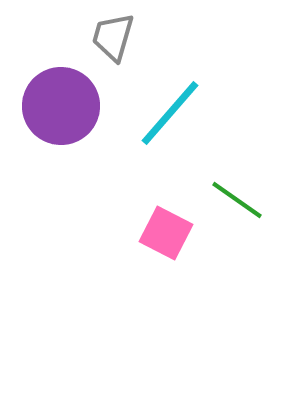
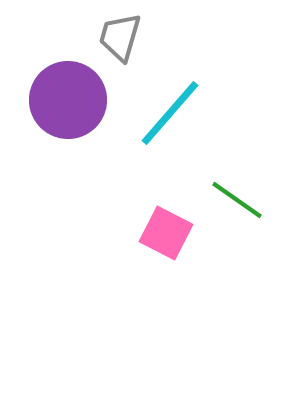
gray trapezoid: moved 7 px right
purple circle: moved 7 px right, 6 px up
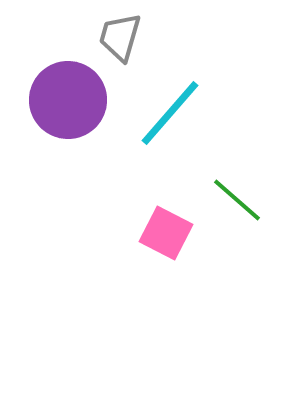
green line: rotated 6 degrees clockwise
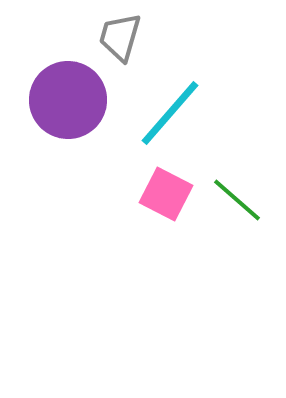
pink square: moved 39 px up
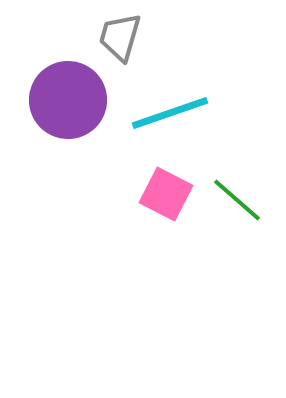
cyan line: rotated 30 degrees clockwise
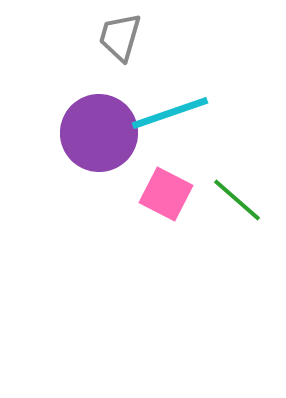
purple circle: moved 31 px right, 33 px down
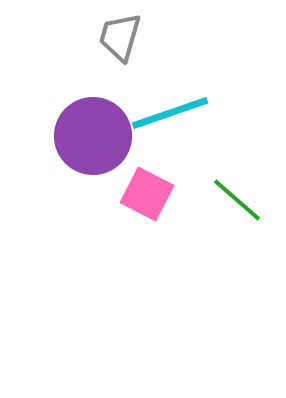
purple circle: moved 6 px left, 3 px down
pink square: moved 19 px left
